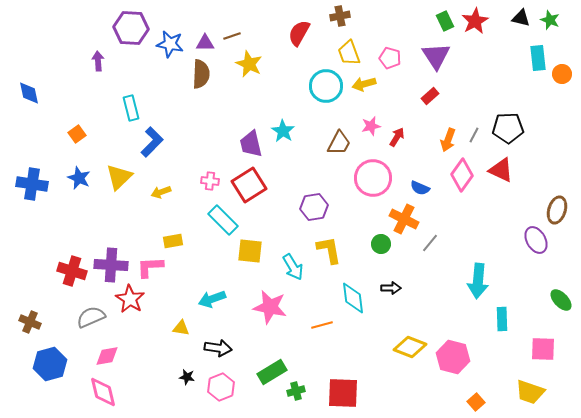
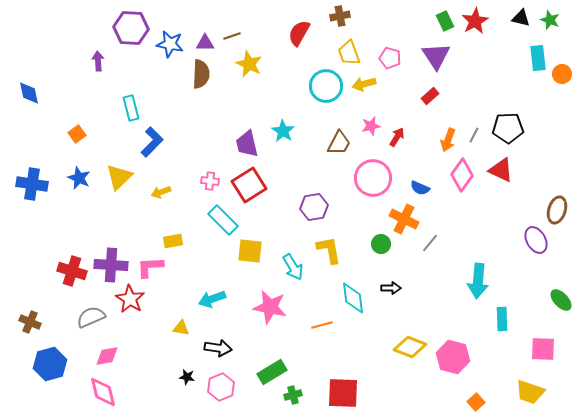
purple trapezoid at (251, 144): moved 4 px left
green cross at (296, 391): moved 3 px left, 4 px down
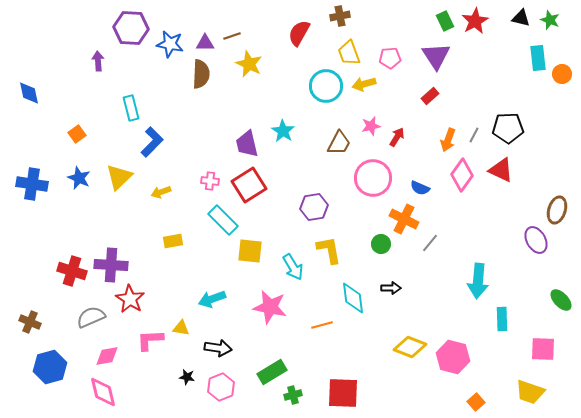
pink pentagon at (390, 58): rotated 20 degrees counterclockwise
pink L-shape at (150, 267): moved 73 px down
blue hexagon at (50, 364): moved 3 px down
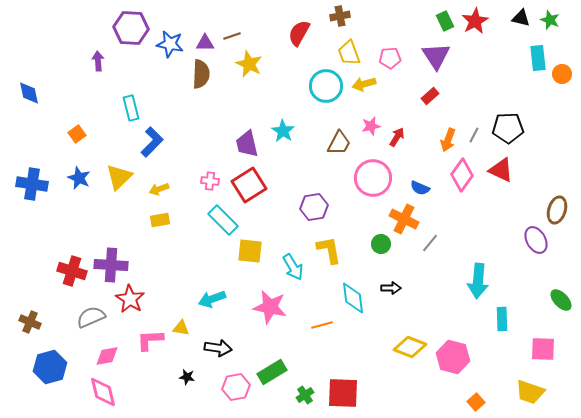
yellow arrow at (161, 192): moved 2 px left, 3 px up
yellow rectangle at (173, 241): moved 13 px left, 21 px up
pink hexagon at (221, 387): moved 15 px right; rotated 12 degrees clockwise
green cross at (293, 395): moved 12 px right; rotated 18 degrees counterclockwise
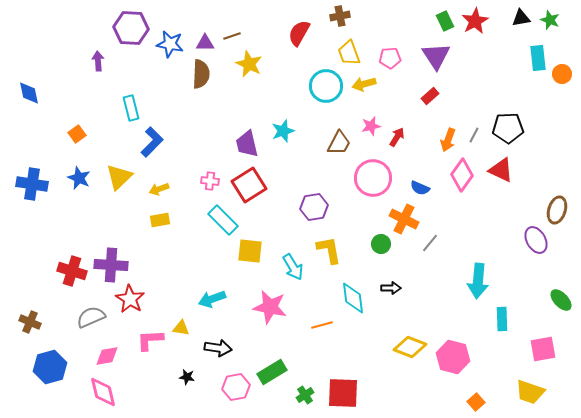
black triangle at (521, 18): rotated 24 degrees counterclockwise
cyan star at (283, 131): rotated 20 degrees clockwise
pink square at (543, 349): rotated 12 degrees counterclockwise
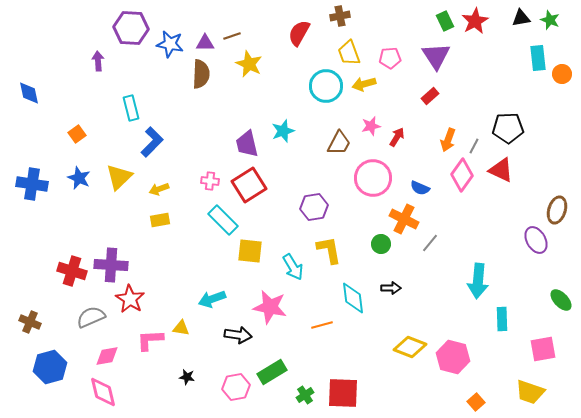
gray line at (474, 135): moved 11 px down
black arrow at (218, 348): moved 20 px right, 13 px up
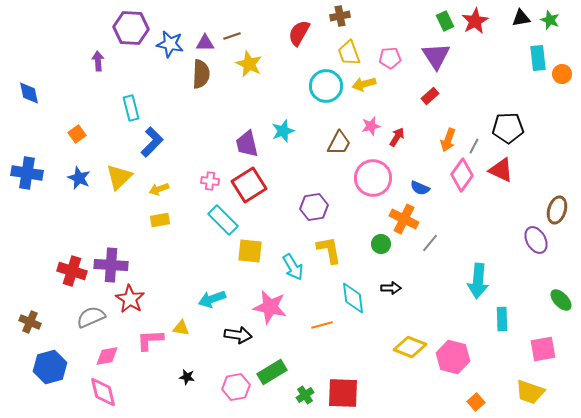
blue cross at (32, 184): moved 5 px left, 11 px up
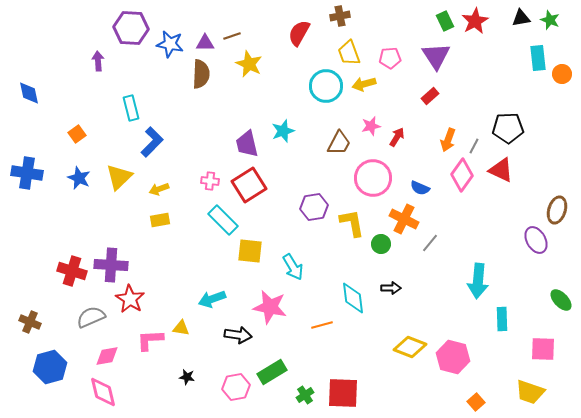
yellow L-shape at (329, 250): moved 23 px right, 27 px up
pink square at (543, 349): rotated 12 degrees clockwise
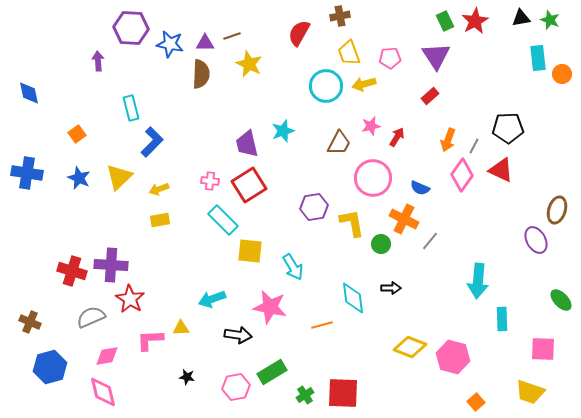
gray line at (430, 243): moved 2 px up
yellow triangle at (181, 328): rotated 12 degrees counterclockwise
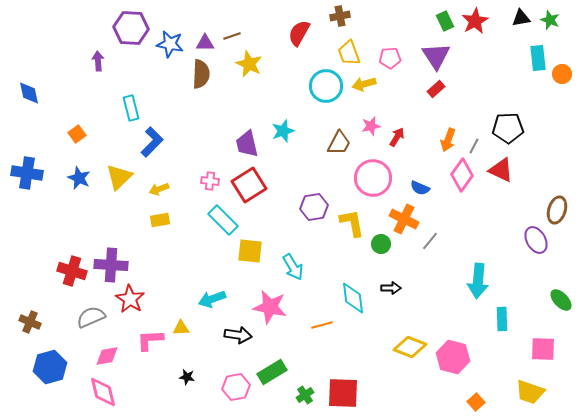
red rectangle at (430, 96): moved 6 px right, 7 px up
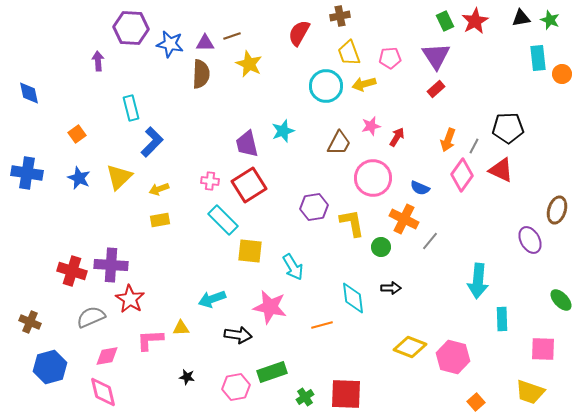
purple ellipse at (536, 240): moved 6 px left
green circle at (381, 244): moved 3 px down
green rectangle at (272, 372): rotated 12 degrees clockwise
red square at (343, 393): moved 3 px right, 1 px down
green cross at (305, 395): moved 2 px down
